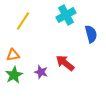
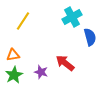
cyan cross: moved 6 px right, 2 px down
blue semicircle: moved 1 px left, 3 px down
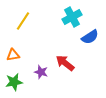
blue semicircle: rotated 72 degrees clockwise
green star: moved 7 px down; rotated 18 degrees clockwise
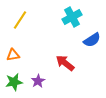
yellow line: moved 3 px left, 1 px up
blue semicircle: moved 2 px right, 3 px down
purple star: moved 3 px left, 9 px down; rotated 24 degrees clockwise
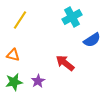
orange triangle: rotated 24 degrees clockwise
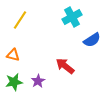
red arrow: moved 3 px down
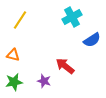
purple star: moved 6 px right; rotated 24 degrees counterclockwise
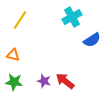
red arrow: moved 15 px down
green star: rotated 18 degrees clockwise
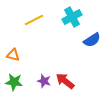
yellow line: moved 14 px right; rotated 30 degrees clockwise
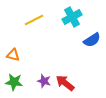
red arrow: moved 2 px down
